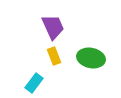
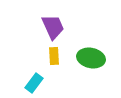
yellow rectangle: rotated 18 degrees clockwise
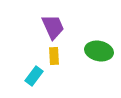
green ellipse: moved 8 px right, 7 px up
cyan rectangle: moved 7 px up
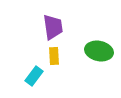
purple trapezoid: rotated 16 degrees clockwise
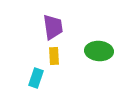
green ellipse: rotated 8 degrees counterclockwise
cyan rectangle: moved 2 px right, 2 px down; rotated 18 degrees counterclockwise
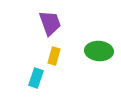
purple trapezoid: moved 3 px left, 4 px up; rotated 12 degrees counterclockwise
yellow rectangle: rotated 18 degrees clockwise
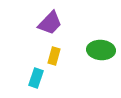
purple trapezoid: rotated 64 degrees clockwise
green ellipse: moved 2 px right, 1 px up
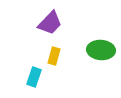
cyan rectangle: moved 2 px left, 1 px up
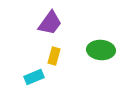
purple trapezoid: rotated 8 degrees counterclockwise
cyan rectangle: rotated 48 degrees clockwise
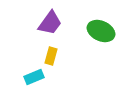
green ellipse: moved 19 px up; rotated 20 degrees clockwise
yellow rectangle: moved 3 px left
